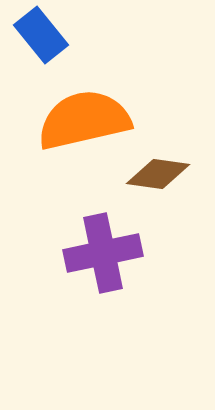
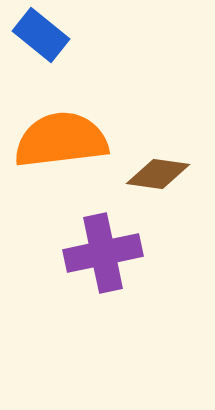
blue rectangle: rotated 12 degrees counterclockwise
orange semicircle: moved 23 px left, 20 px down; rotated 6 degrees clockwise
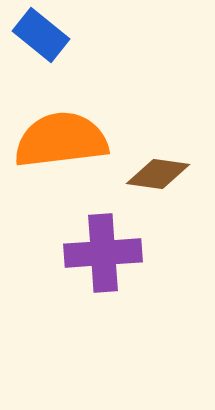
purple cross: rotated 8 degrees clockwise
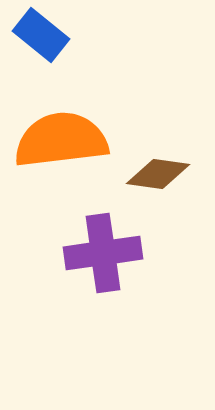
purple cross: rotated 4 degrees counterclockwise
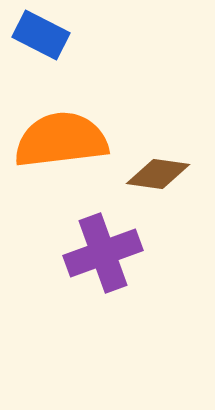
blue rectangle: rotated 12 degrees counterclockwise
purple cross: rotated 12 degrees counterclockwise
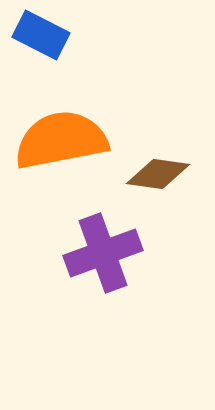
orange semicircle: rotated 4 degrees counterclockwise
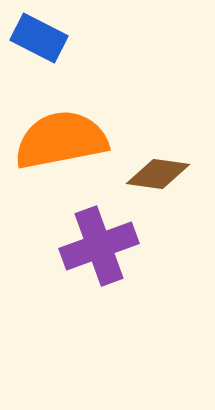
blue rectangle: moved 2 px left, 3 px down
purple cross: moved 4 px left, 7 px up
